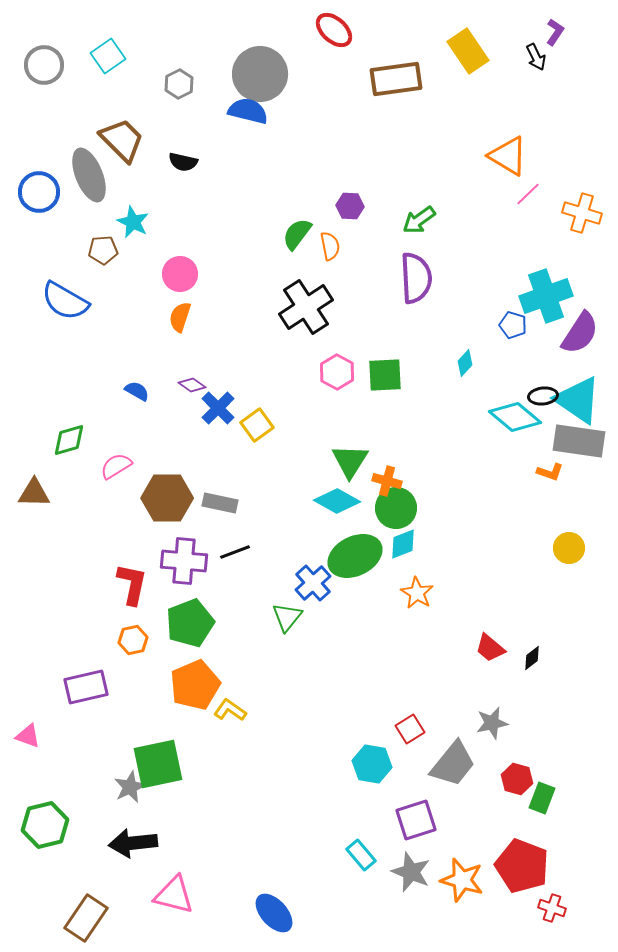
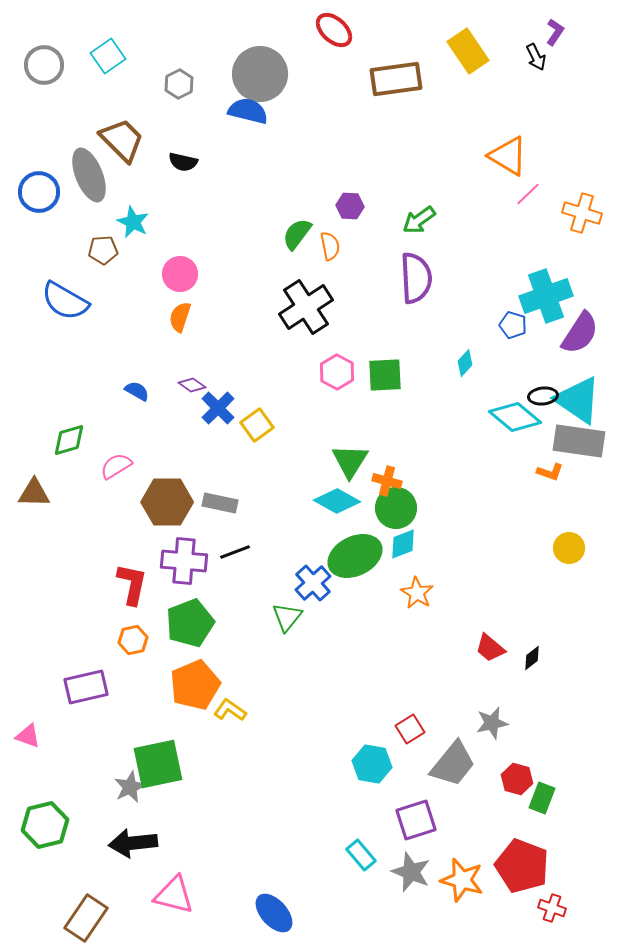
brown hexagon at (167, 498): moved 4 px down
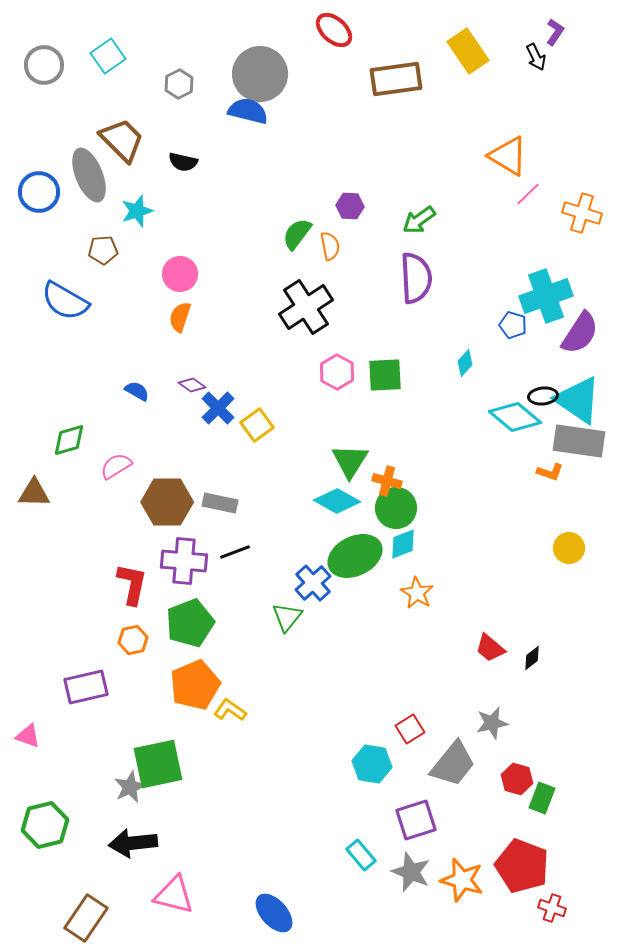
cyan star at (133, 222): moved 4 px right, 11 px up; rotated 28 degrees clockwise
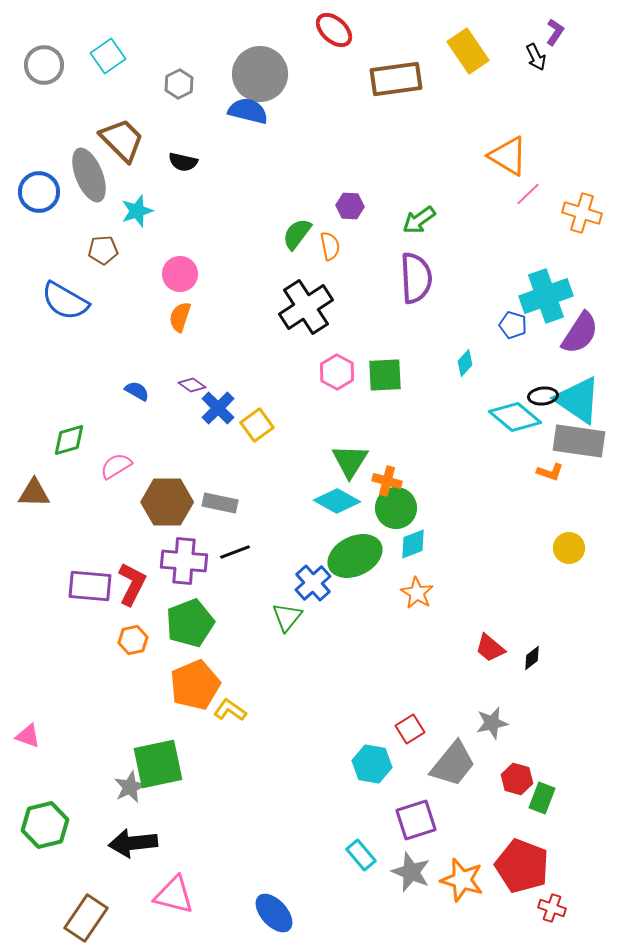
cyan diamond at (403, 544): moved 10 px right
red L-shape at (132, 584): rotated 15 degrees clockwise
purple rectangle at (86, 687): moved 4 px right, 101 px up; rotated 18 degrees clockwise
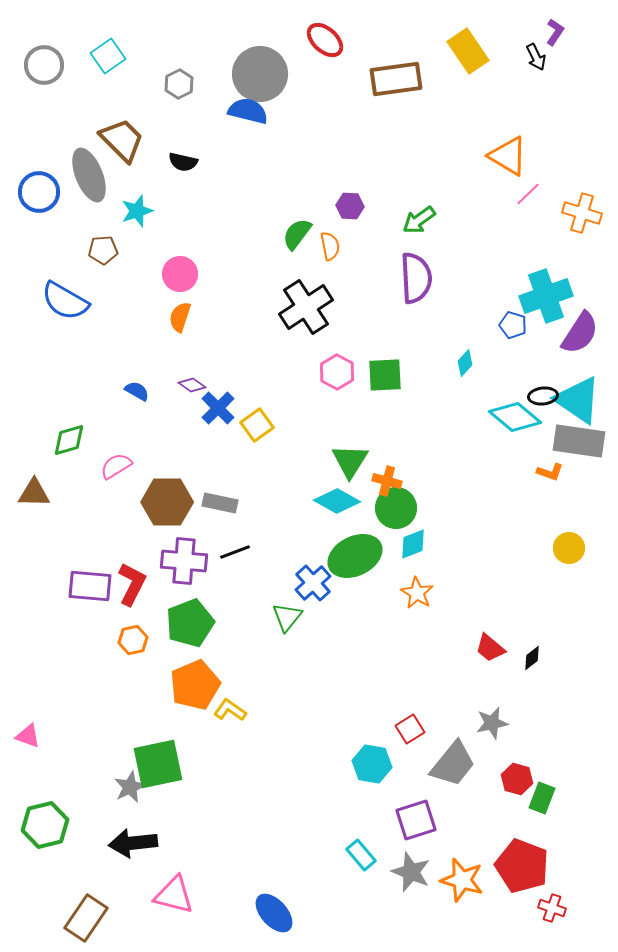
red ellipse at (334, 30): moved 9 px left, 10 px down
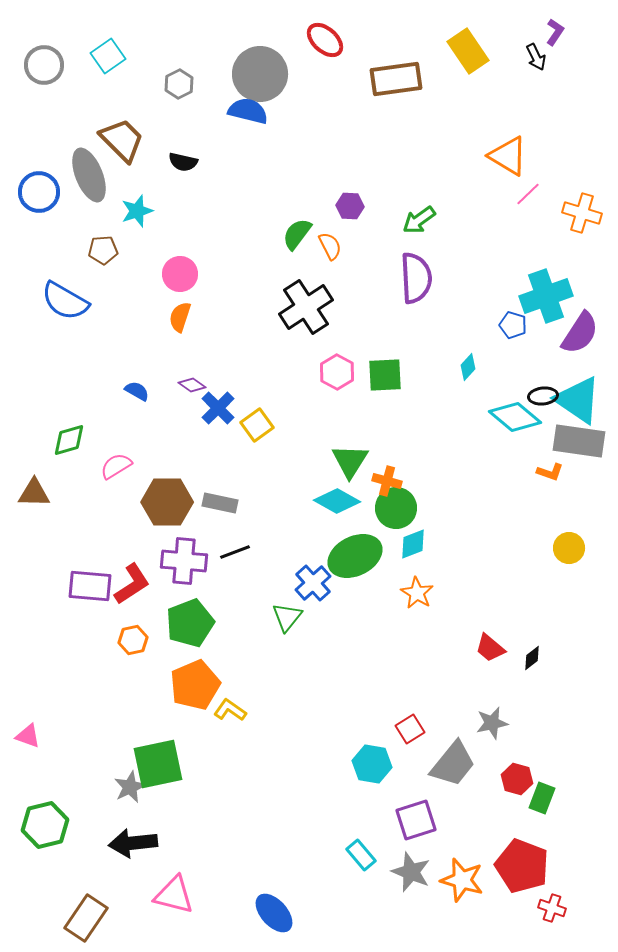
orange semicircle at (330, 246): rotated 16 degrees counterclockwise
cyan diamond at (465, 363): moved 3 px right, 4 px down
red L-shape at (132, 584): rotated 30 degrees clockwise
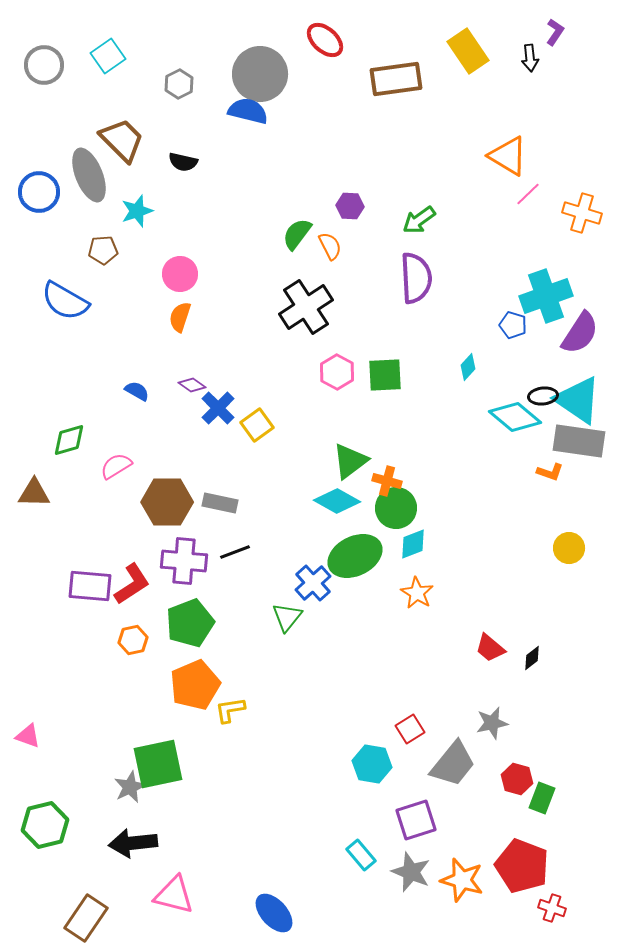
black arrow at (536, 57): moved 6 px left, 1 px down; rotated 20 degrees clockwise
green triangle at (350, 461): rotated 21 degrees clockwise
yellow L-shape at (230, 710): rotated 44 degrees counterclockwise
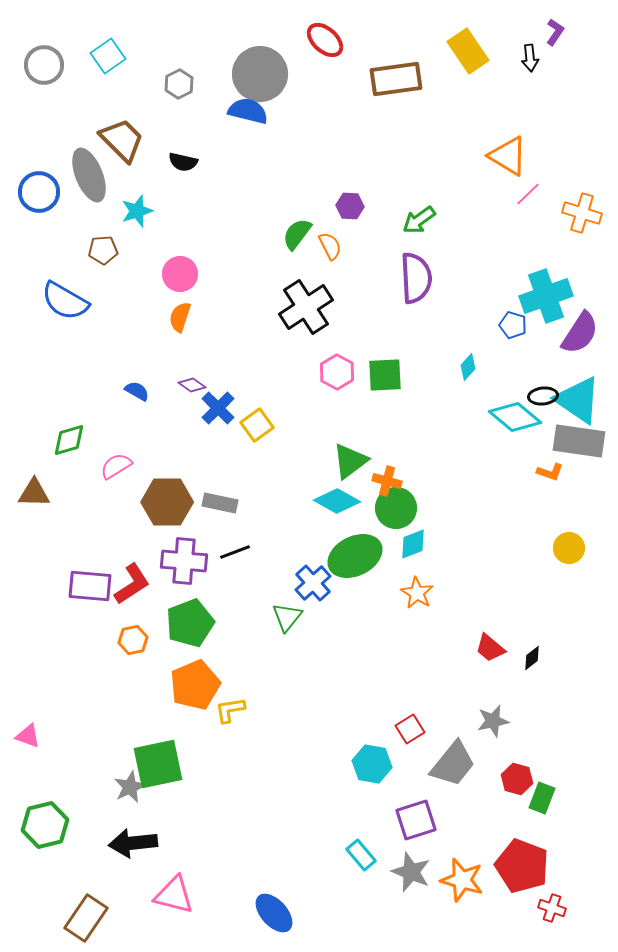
gray star at (492, 723): moved 1 px right, 2 px up
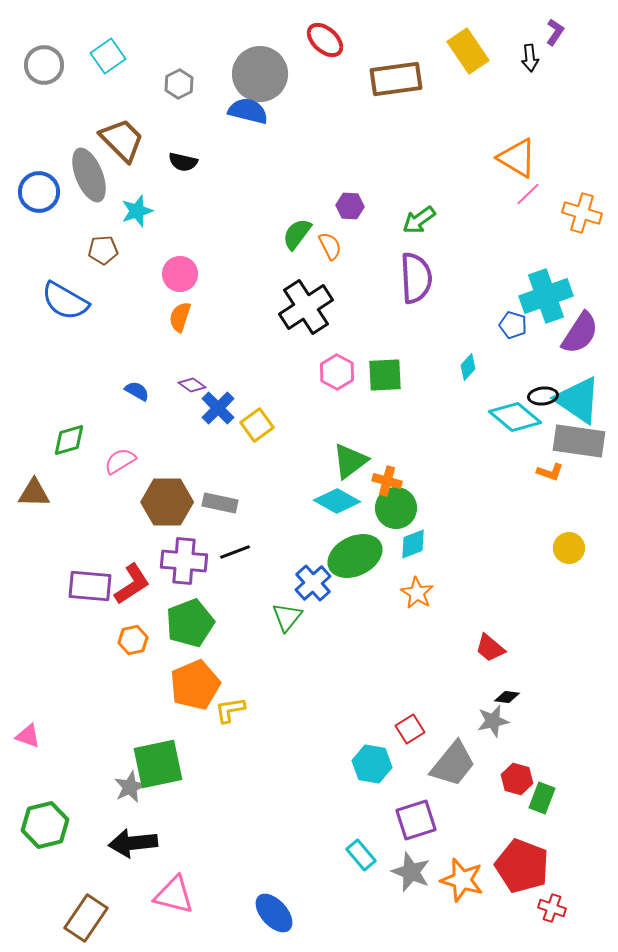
orange triangle at (508, 156): moved 9 px right, 2 px down
pink semicircle at (116, 466): moved 4 px right, 5 px up
black diamond at (532, 658): moved 25 px left, 39 px down; rotated 45 degrees clockwise
